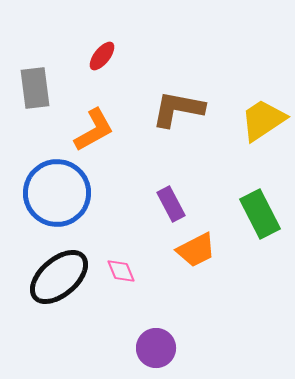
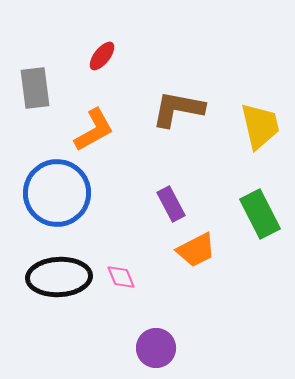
yellow trapezoid: moved 3 px left, 6 px down; rotated 111 degrees clockwise
pink diamond: moved 6 px down
black ellipse: rotated 38 degrees clockwise
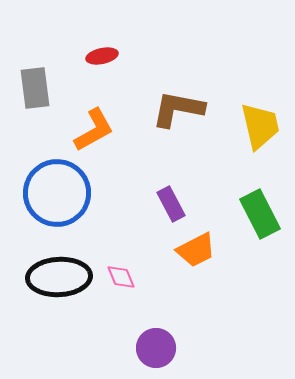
red ellipse: rotated 40 degrees clockwise
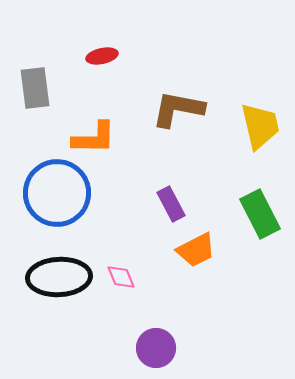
orange L-shape: moved 8 px down; rotated 30 degrees clockwise
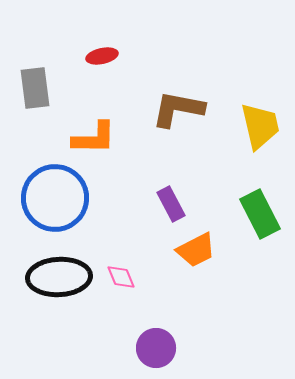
blue circle: moved 2 px left, 5 px down
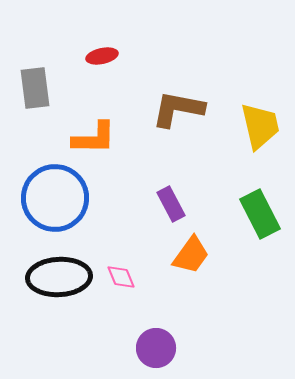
orange trapezoid: moved 5 px left, 5 px down; rotated 27 degrees counterclockwise
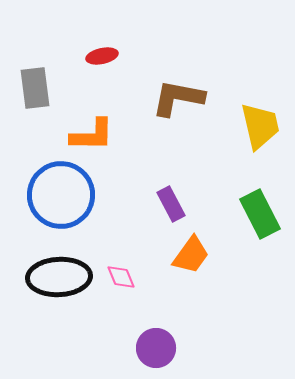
brown L-shape: moved 11 px up
orange L-shape: moved 2 px left, 3 px up
blue circle: moved 6 px right, 3 px up
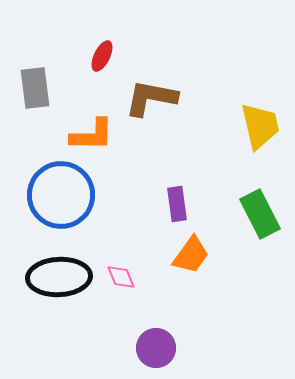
red ellipse: rotated 52 degrees counterclockwise
brown L-shape: moved 27 px left
purple rectangle: moved 6 px right; rotated 20 degrees clockwise
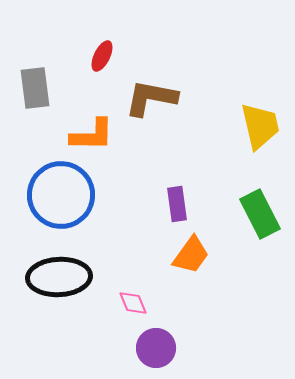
pink diamond: moved 12 px right, 26 px down
